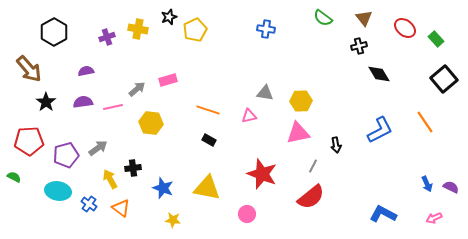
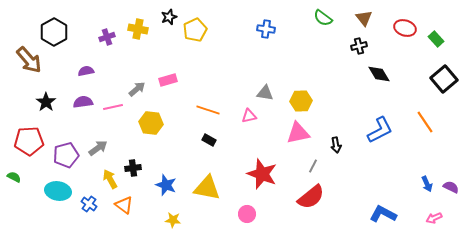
red ellipse at (405, 28): rotated 20 degrees counterclockwise
brown arrow at (29, 69): moved 9 px up
blue star at (163, 188): moved 3 px right, 3 px up
orange triangle at (121, 208): moved 3 px right, 3 px up
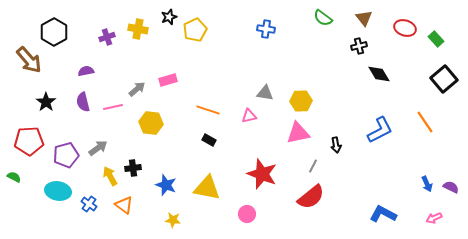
purple semicircle at (83, 102): rotated 96 degrees counterclockwise
yellow arrow at (110, 179): moved 3 px up
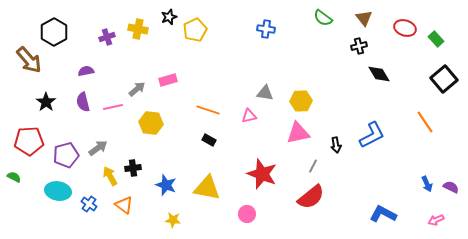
blue L-shape at (380, 130): moved 8 px left, 5 px down
pink arrow at (434, 218): moved 2 px right, 2 px down
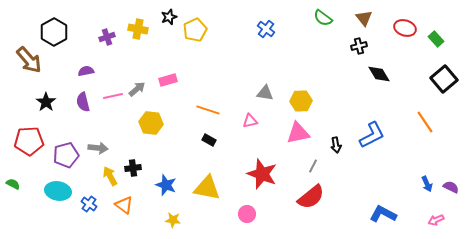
blue cross at (266, 29): rotated 30 degrees clockwise
pink line at (113, 107): moved 11 px up
pink triangle at (249, 116): moved 1 px right, 5 px down
gray arrow at (98, 148): rotated 42 degrees clockwise
green semicircle at (14, 177): moved 1 px left, 7 px down
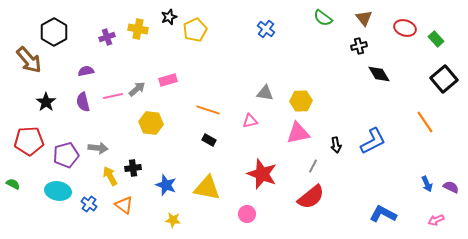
blue L-shape at (372, 135): moved 1 px right, 6 px down
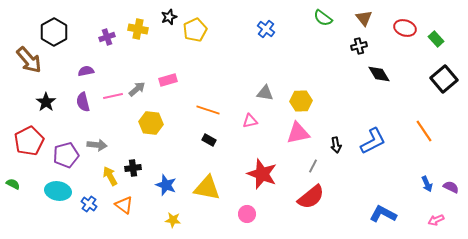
orange line at (425, 122): moved 1 px left, 9 px down
red pentagon at (29, 141): rotated 24 degrees counterclockwise
gray arrow at (98, 148): moved 1 px left, 3 px up
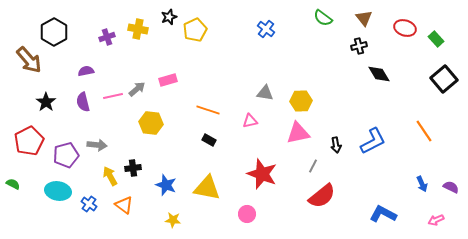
blue arrow at (427, 184): moved 5 px left
red semicircle at (311, 197): moved 11 px right, 1 px up
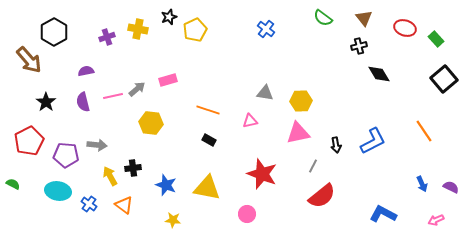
purple pentagon at (66, 155): rotated 20 degrees clockwise
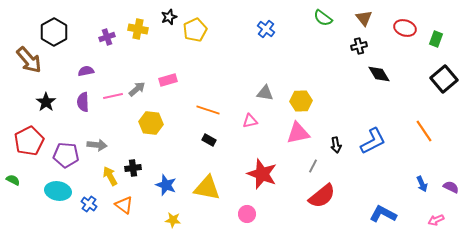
green rectangle at (436, 39): rotated 63 degrees clockwise
purple semicircle at (83, 102): rotated 12 degrees clockwise
green semicircle at (13, 184): moved 4 px up
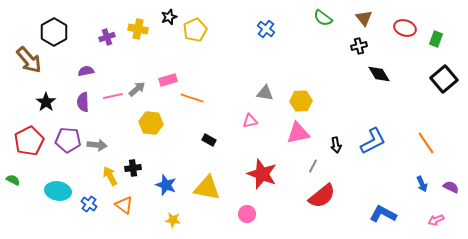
orange line at (208, 110): moved 16 px left, 12 px up
orange line at (424, 131): moved 2 px right, 12 px down
purple pentagon at (66, 155): moved 2 px right, 15 px up
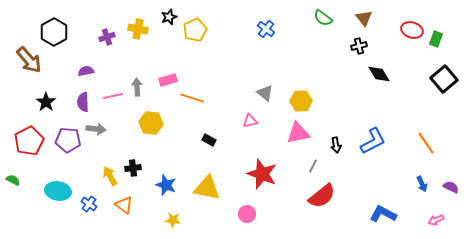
red ellipse at (405, 28): moved 7 px right, 2 px down
gray arrow at (137, 89): moved 2 px up; rotated 54 degrees counterclockwise
gray triangle at (265, 93): rotated 30 degrees clockwise
gray arrow at (97, 145): moved 1 px left, 16 px up
